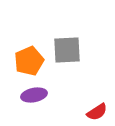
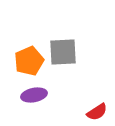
gray square: moved 4 px left, 2 px down
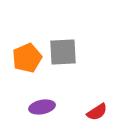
orange pentagon: moved 2 px left, 3 px up
purple ellipse: moved 8 px right, 12 px down
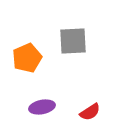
gray square: moved 10 px right, 11 px up
red semicircle: moved 7 px left
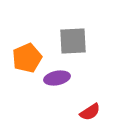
purple ellipse: moved 15 px right, 29 px up
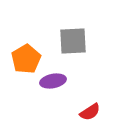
orange pentagon: moved 1 px left, 1 px down; rotated 8 degrees counterclockwise
purple ellipse: moved 4 px left, 3 px down
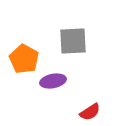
orange pentagon: moved 2 px left; rotated 12 degrees counterclockwise
